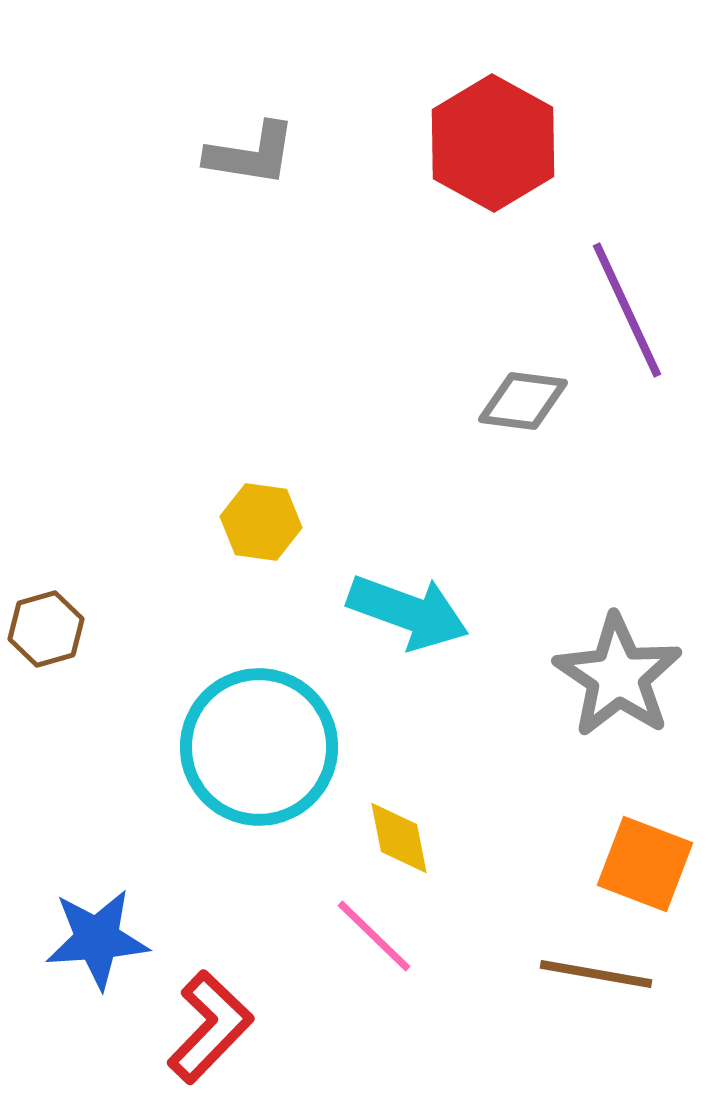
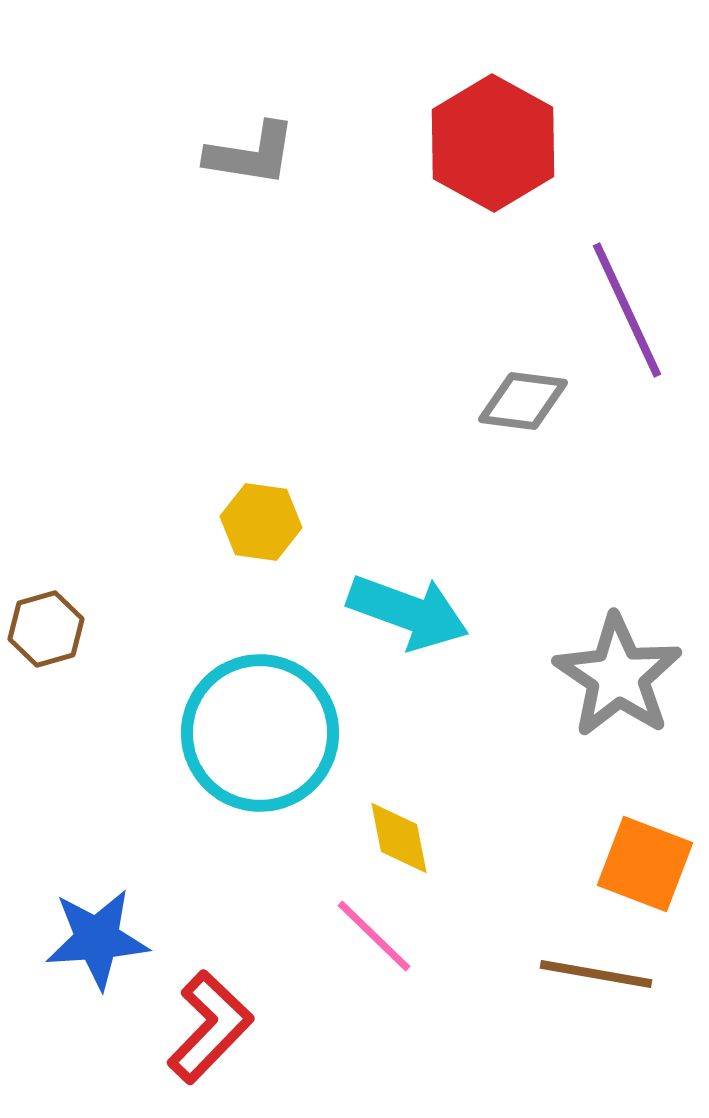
cyan circle: moved 1 px right, 14 px up
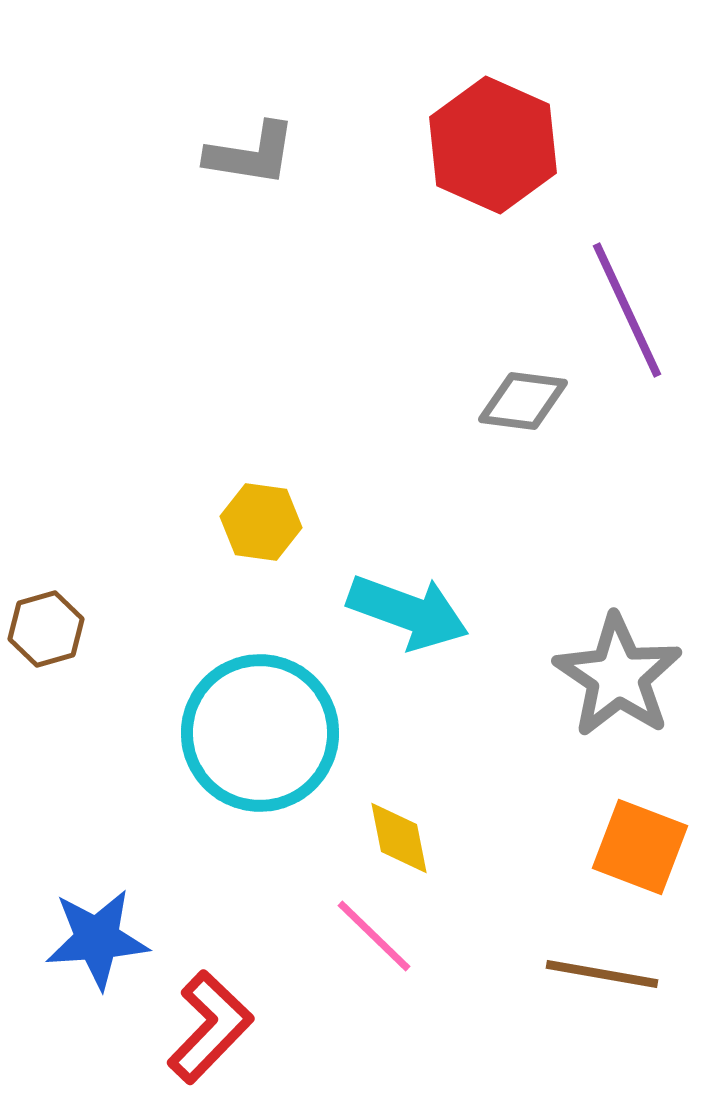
red hexagon: moved 2 px down; rotated 5 degrees counterclockwise
orange square: moved 5 px left, 17 px up
brown line: moved 6 px right
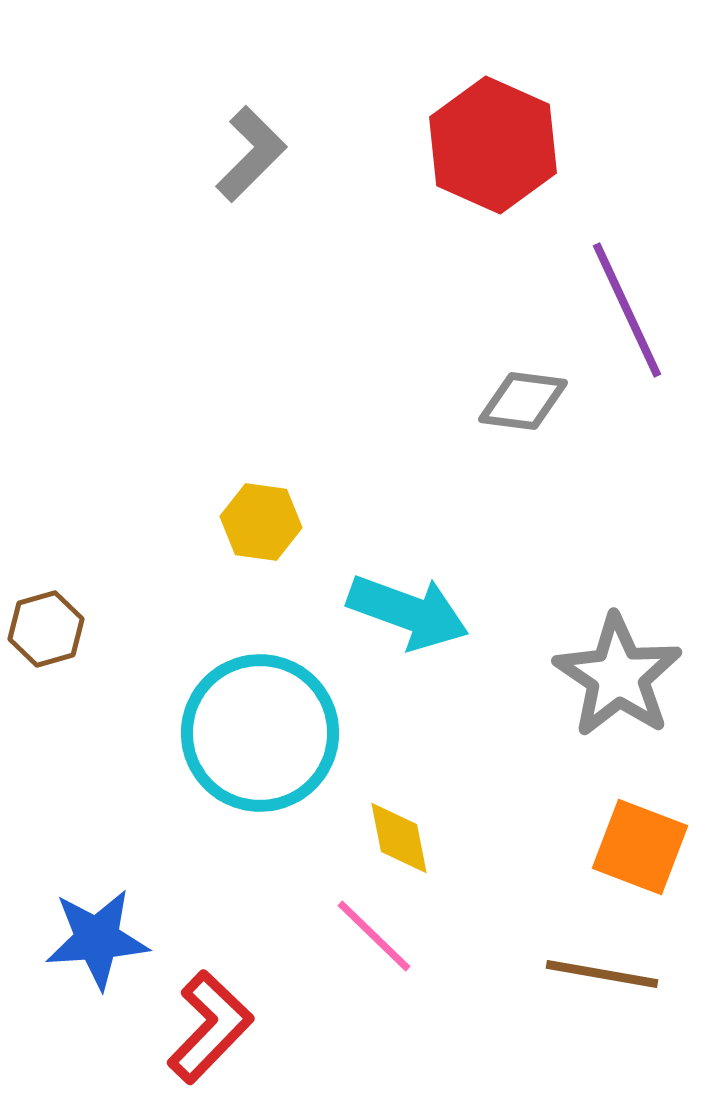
gray L-shape: rotated 54 degrees counterclockwise
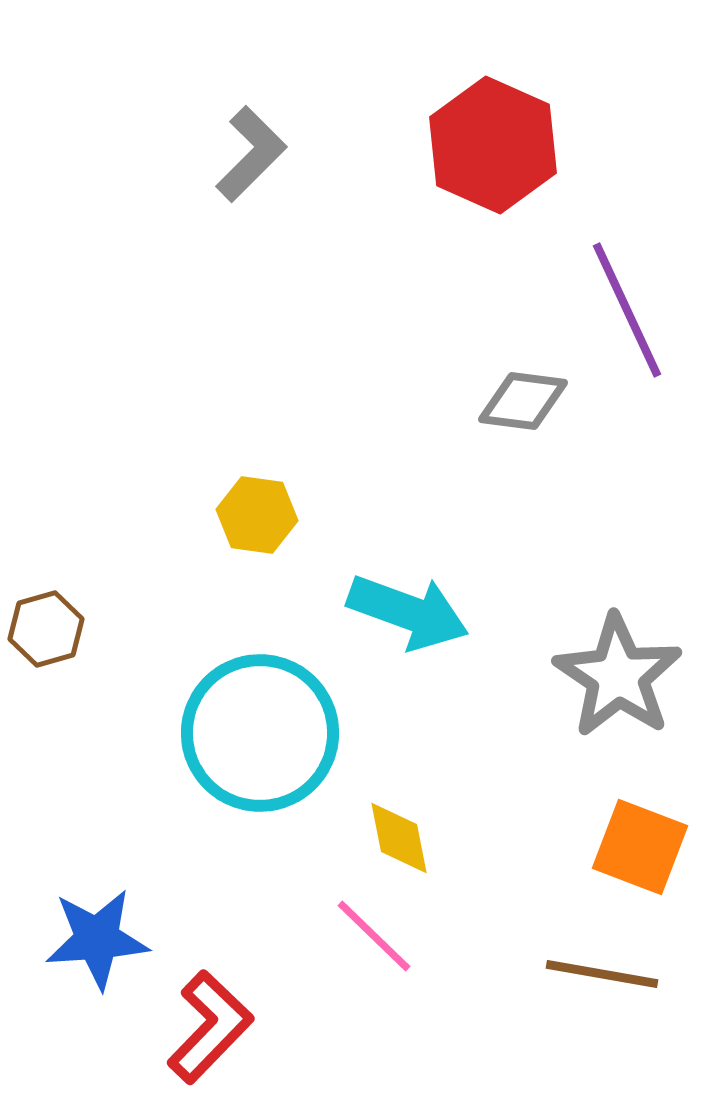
yellow hexagon: moved 4 px left, 7 px up
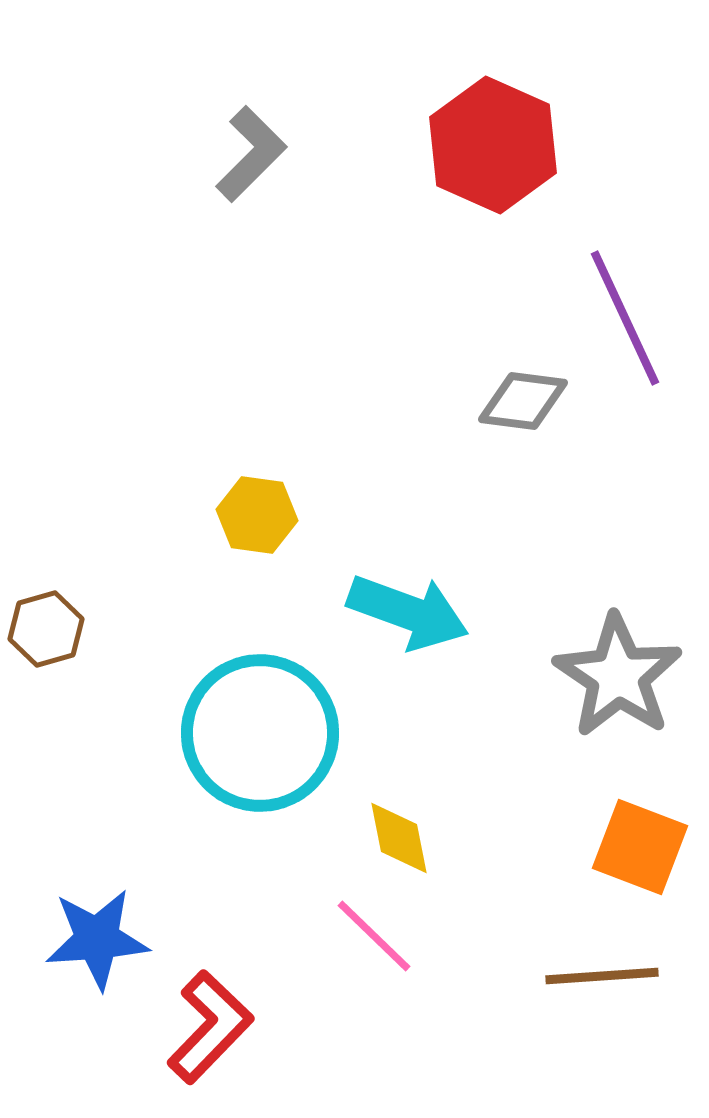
purple line: moved 2 px left, 8 px down
brown line: moved 2 px down; rotated 14 degrees counterclockwise
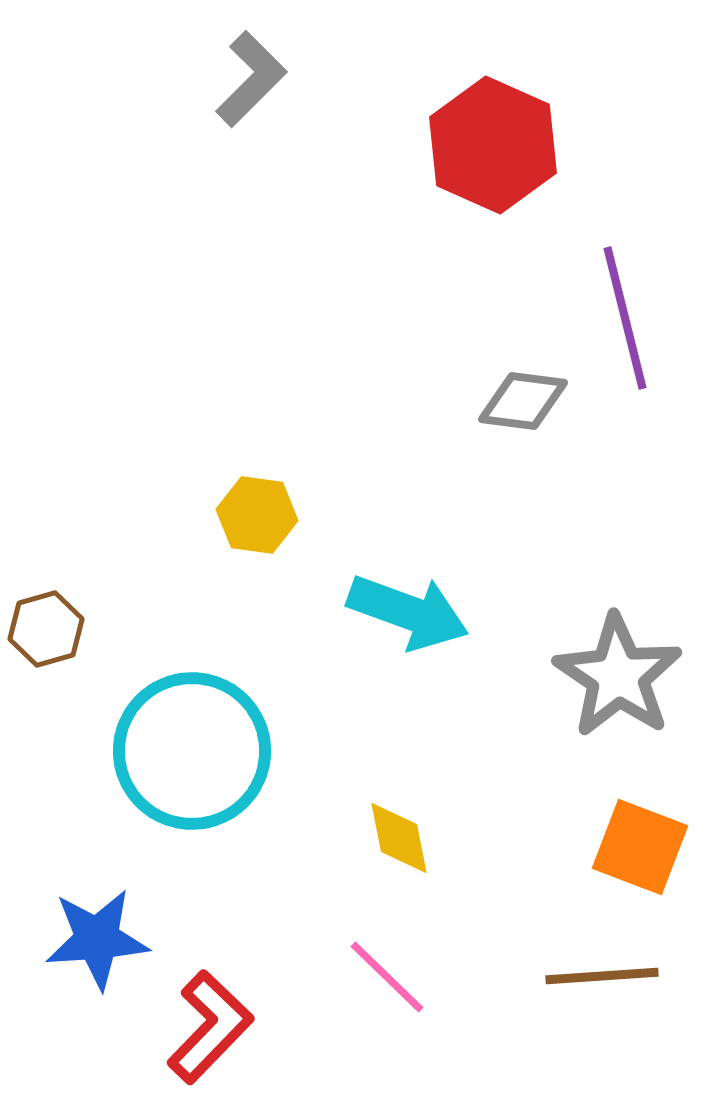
gray L-shape: moved 75 px up
purple line: rotated 11 degrees clockwise
cyan circle: moved 68 px left, 18 px down
pink line: moved 13 px right, 41 px down
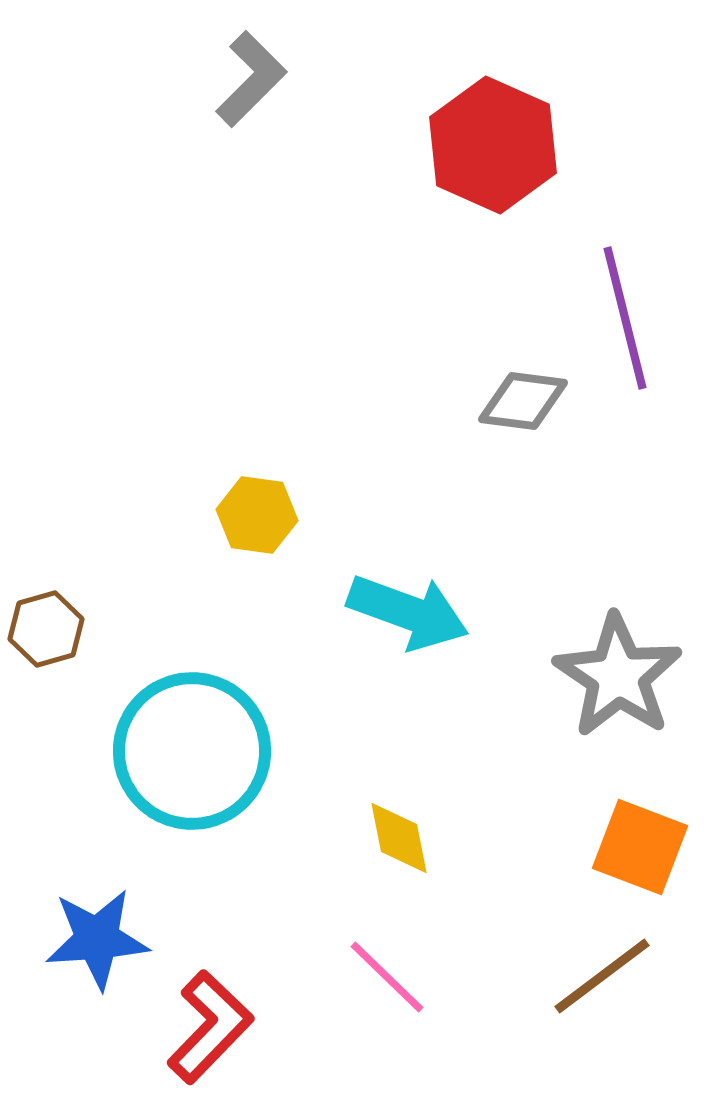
brown line: rotated 33 degrees counterclockwise
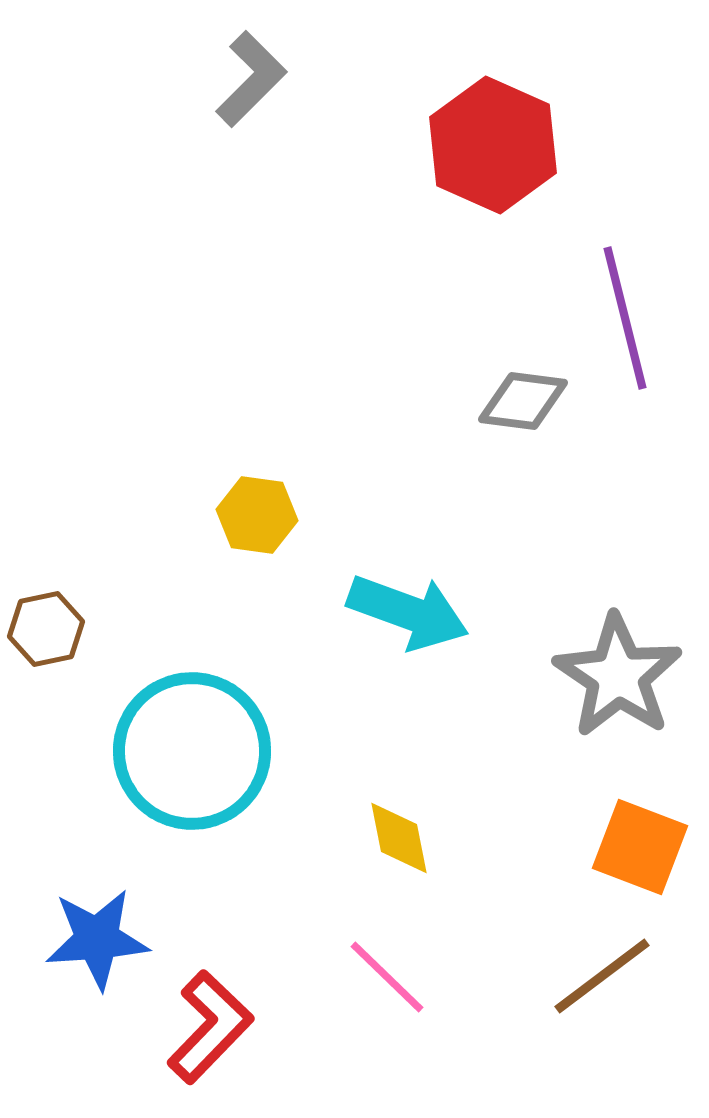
brown hexagon: rotated 4 degrees clockwise
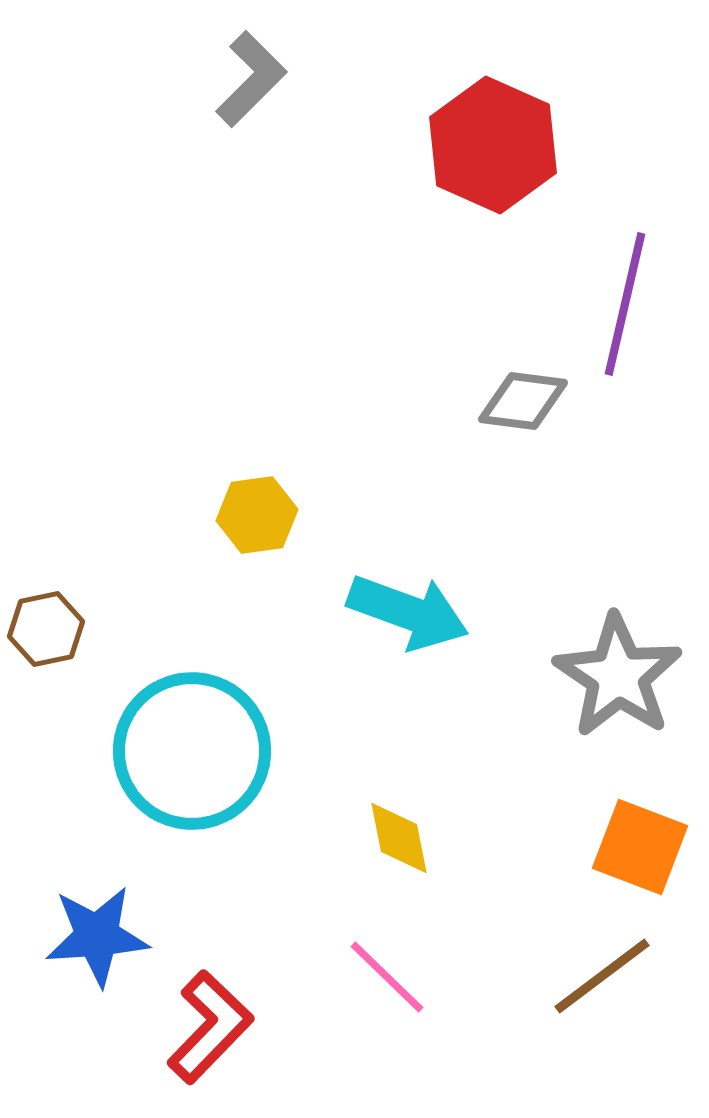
purple line: moved 14 px up; rotated 27 degrees clockwise
yellow hexagon: rotated 16 degrees counterclockwise
blue star: moved 3 px up
